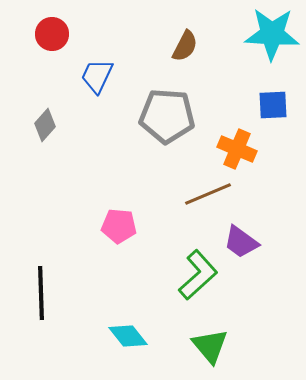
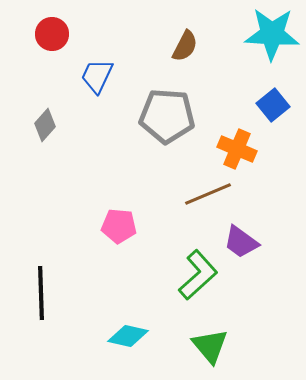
blue square: rotated 36 degrees counterclockwise
cyan diamond: rotated 39 degrees counterclockwise
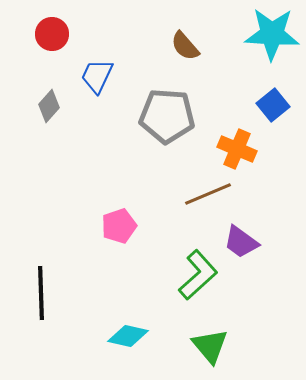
brown semicircle: rotated 112 degrees clockwise
gray diamond: moved 4 px right, 19 px up
pink pentagon: rotated 24 degrees counterclockwise
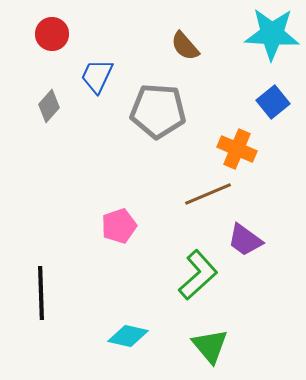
blue square: moved 3 px up
gray pentagon: moved 9 px left, 5 px up
purple trapezoid: moved 4 px right, 2 px up
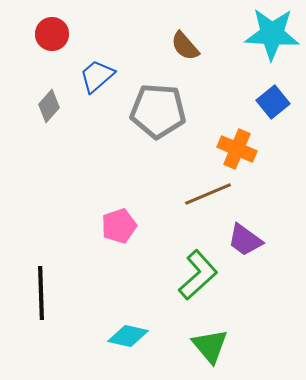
blue trapezoid: rotated 24 degrees clockwise
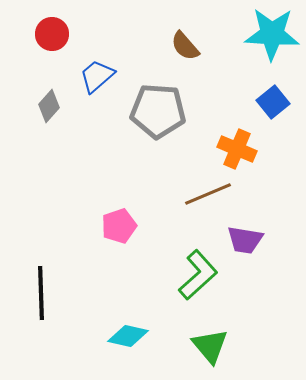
purple trapezoid: rotated 27 degrees counterclockwise
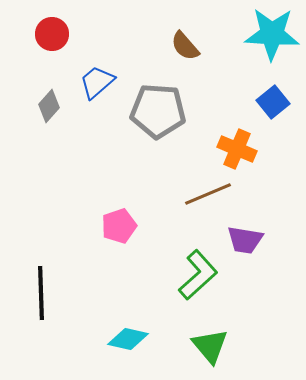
blue trapezoid: moved 6 px down
cyan diamond: moved 3 px down
